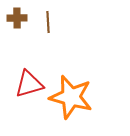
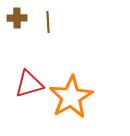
orange star: rotated 27 degrees clockwise
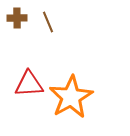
brown line: rotated 20 degrees counterclockwise
red triangle: rotated 12 degrees clockwise
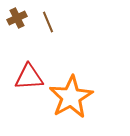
brown cross: rotated 24 degrees counterclockwise
red triangle: moved 7 px up
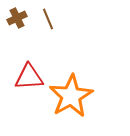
brown line: moved 3 px up
orange star: moved 1 px up
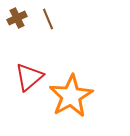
red triangle: rotated 36 degrees counterclockwise
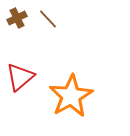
brown line: rotated 20 degrees counterclockwise
red triangle: moved 9 px left
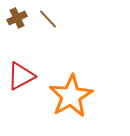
red triangle: moved 1 px right, 1 px up; rotated 12 degrees clockwise
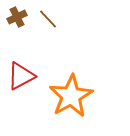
brown cross: moved 1 px up
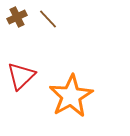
red triangle: rotated 16 degrees counterclockwise
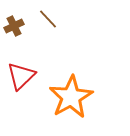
brown cross: moved 3 px left, 9 px down
orange star: moved 1 px down
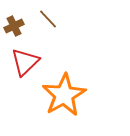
red triangle: moved 4 px right, 14 px up
orange star: moved 7 px left, 2 px up
